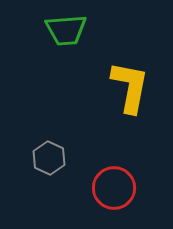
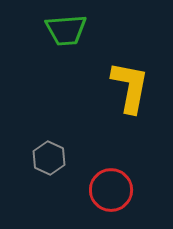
red circle: moved 3 px left, 2 px down
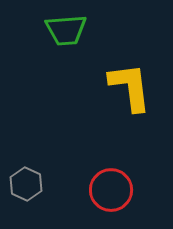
yellow L-shape: rotated 18 degrees counterclockwise
gray hexagon: moved 23 px left, 26 px down
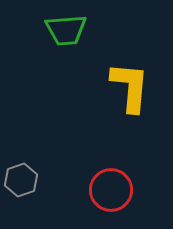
yellow L-shape: rotated 12 degrees clockwise
gray hexagon: moved 5 px left, 4 px up; rotated 16 degrees clockwise
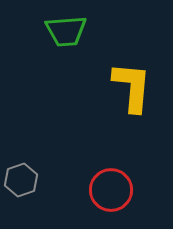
green trapezoid: moved 1 px down
yellow L-shape: moved 2 px right
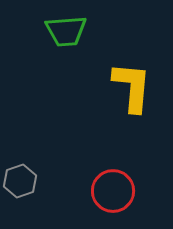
gray hexagon: moved 1 px left, 1 px down
red circle: moved 2 px right, 1 px down
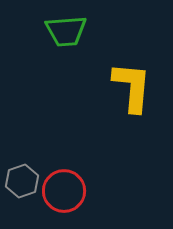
gray hexagon: moved 2 px right
red circle: moved 49 px left
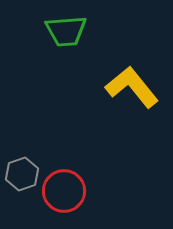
yellow L-shape: rotated 44 degrees counterclockwise
gray hexagon: moved 7 px up
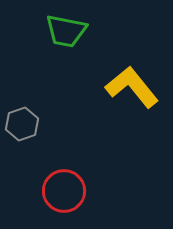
green trapezoid: rotated 15 degrees clockwise
gray hexagon: moved 50 px up
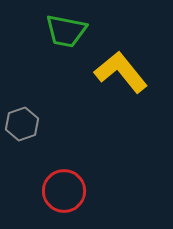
yellow L-shape: moved 11 px left, 15 px up
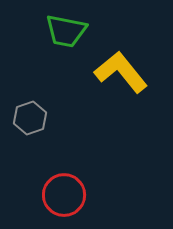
gray hexagon: moved 8 px right, 6 px up
red circle: moved 4 px down
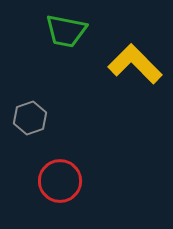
yellow L-shape: moved 14 px right, 8 px up; rotated 6 degrees counterclockwise
red circle: moved 4 px left, 14 px up
